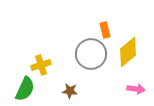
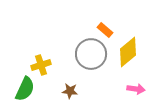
orange rectangle: rotated 35 degrees counterclockwise
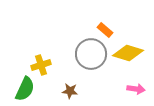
yellow diamond: moved 1 px down; rotated 56 degrees clockwise
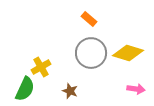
orange rectangle: moved 16 px left, 11 px up
gray circle: moved 1 px up
yellow cross: moved 2 px down; rotated 12 degrees counterclockwise
brown star: rotated 14 degrees clockwise
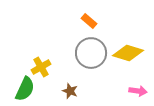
orange rectangle: moved 2 px down
pink arrow: moved 2 px right, 2 px down
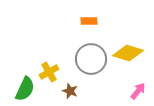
orange rectangle: rotated 42 degrees counterclockwise
gray circle: moved 6 px down
yellow cross: moved 8 px right, 5 px down
pink arrow: rotated 60 degrees counterclockwise
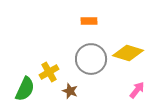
pink arrow: moved 1 px left, 1 px up
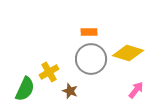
orange rectangle: moved 11 px down
pink arrow: moved 1 px left
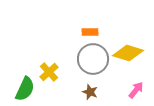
orange rectangle: moved 1 px right
gray circle: moved 2 px right
yellow cross: rotated 12 degrees counterclockwise
brown star: moved 20 px right, 1 px down
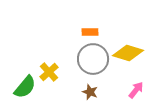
green semicircle: moved 2 px up; rotated 15 degrees clockwise
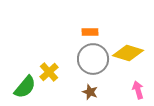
pink arrow: moved 2 px right; rotated 54 degrees counterclockwise
